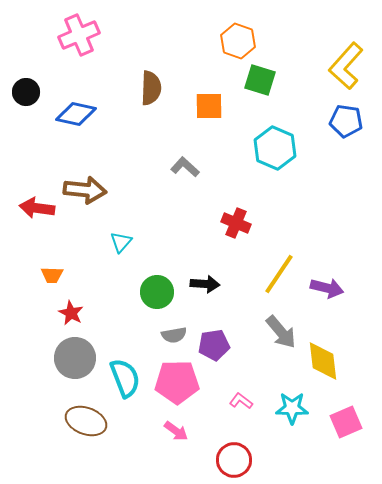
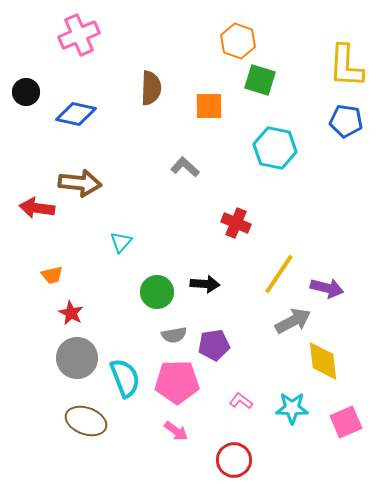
yellow L-shape: rotated 39 degrees counterclockwise
cyan hexagon: rotated 12 degrees counterclockwise
brown arrow: moved 5 px left, 7 px up
orange trapezoid: rotated 15 degrees counterclockwise
gray arrow: moved 12 px right, 11 px up; rotated 78 degrees counterclockwise
gray circle: moved 2 px right
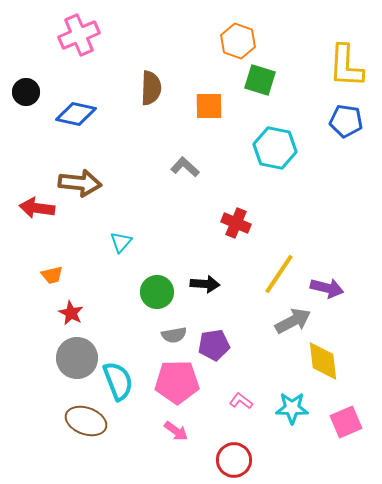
cyan semicircle: moved 7 px left, 3 px down
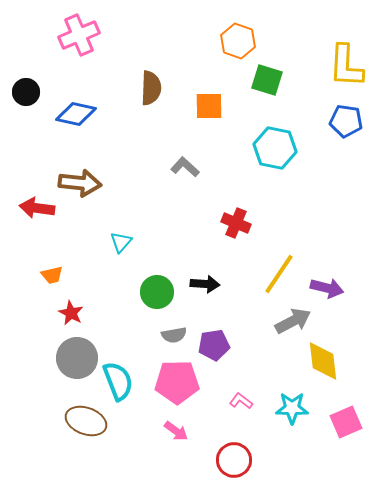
green square: moved 7 px right
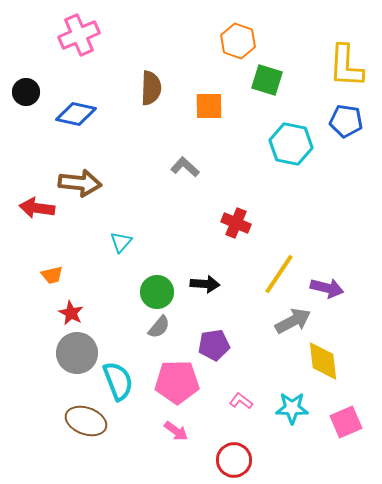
cyan hexagon: moved 16 px right, 4 px up
gray semicircle: moved 15 px left, 8 px up; rotated 40 degrees counterclockwise
gray circle: moved 5 px up
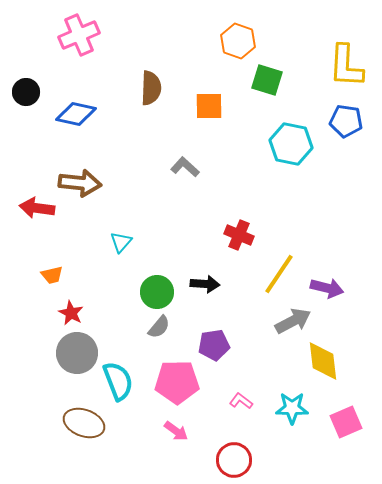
red cross: moved 3 px right, 12 px down
brown ellipse: moved 2 px left, 2 px down
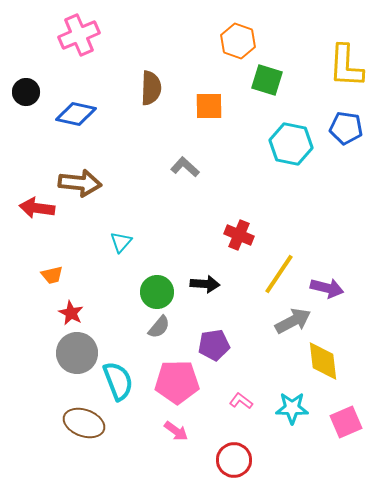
blue pentagon: moved 7 px down
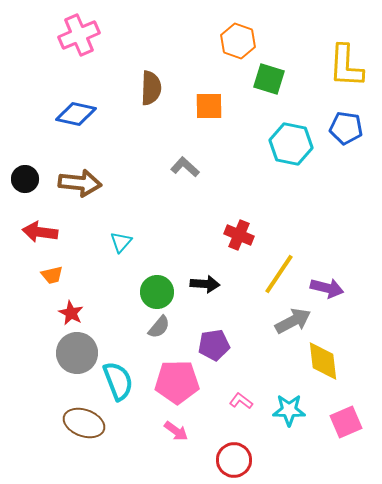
green square: moved 2 px right, 1 px up
black circle: moved 1 px left, 87 px down
red arrow: moved 3 px right, 24 px down
cyan star: moved 3 px left, 2 px down
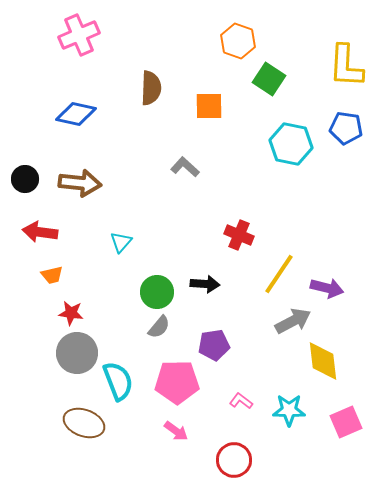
green square: rotated 16 degrees clockwise
red star: rotated 20 degrees counterclockwise
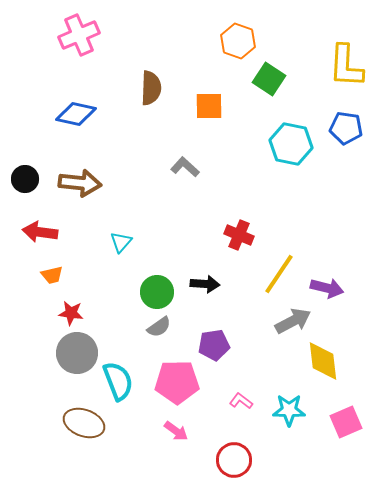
gray semicircle: rotated 15 degrees clockwise
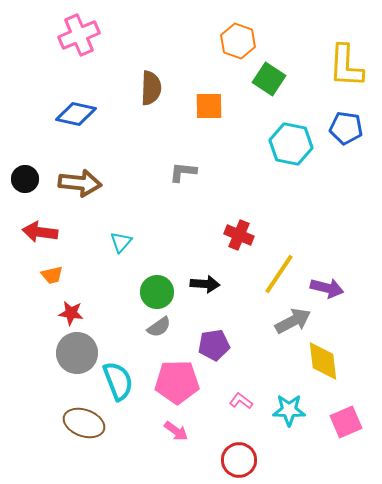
gray L-shape: moved 2 px left, 5 px down; rotated 36 degrees counterclockwise
red circle: moved 5 px right
